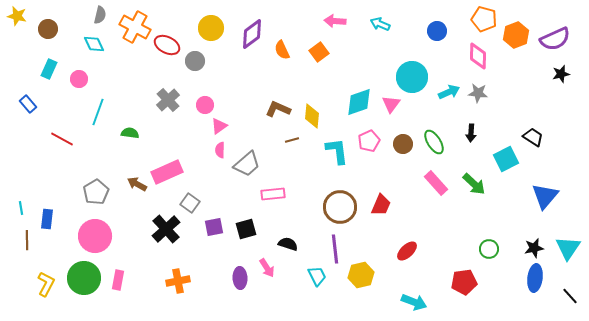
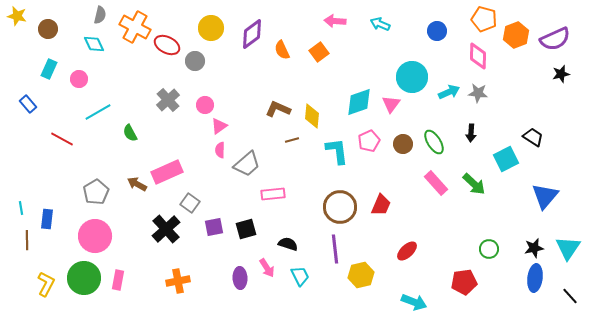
cyan line at (98, 112): rotated 40 degrees clockwise
green semicircle at (130, 133): rotated 126 degrees counterclockwise
cyan trapezoid at (317, 276): moved 17 px left
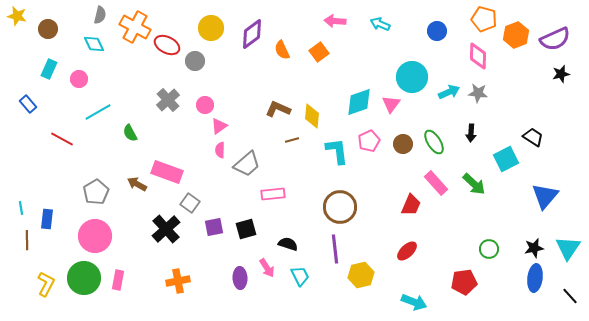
pink rectangle at (167, 172): rotated 44 degrees clockwise
red trapezoid at (381, 205): moved 30 px right
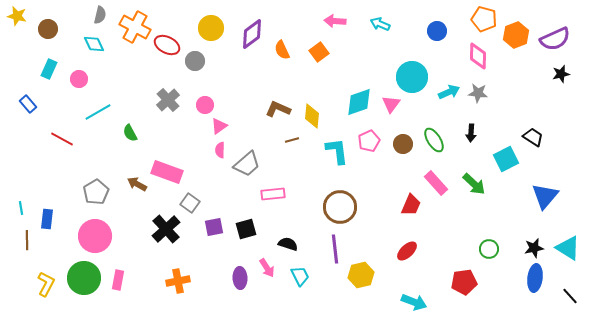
green ellipse at (434, 142): moved 2 px up
cyan triangle at (568, 248): rotated 32 degrees counterclockwise
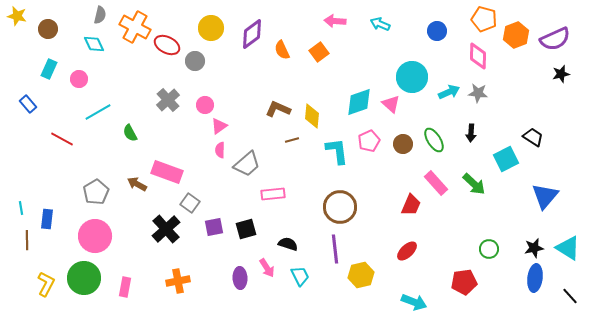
pink triangle at (391, 104): rotated 24 degrees counterclockwise
pink rectangle at (118, 280): moved 7 px right, 7 px down
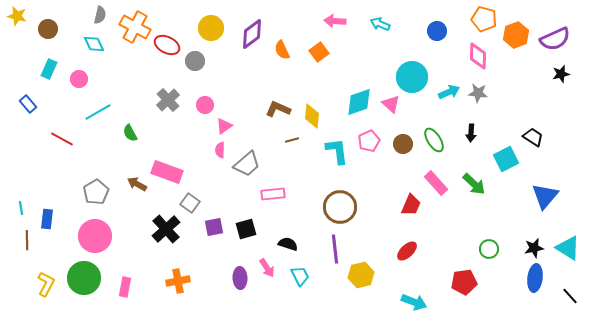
pink triangle at (219, 126): moved 5 px right
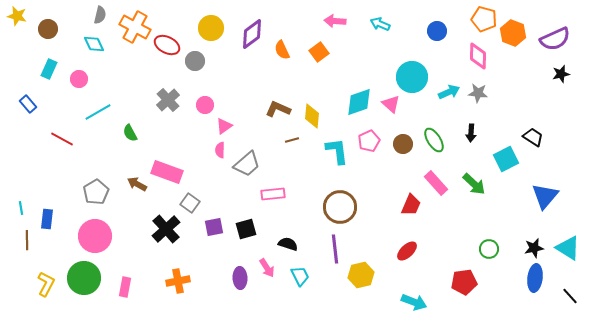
orange hexagon at (516, 35): moved 3 px left, 2 px up; rotated 20 degrees counterclockwise
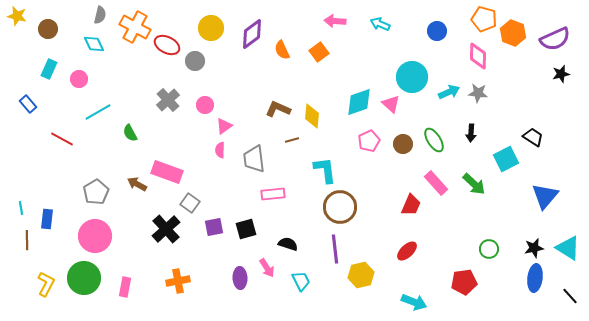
cyan L-shape at (337, 151): moved 12 px left, 19 px down
gray trapezoid at (247, 164): moved 7 px right, 5 px up; rotated 124 degrees clockwise
cyan trapezoid at (300, 276): moved 1 px right, 5 px down
